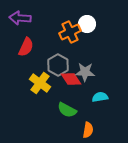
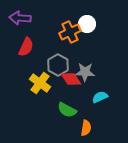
cyan semicircle: rotated 14 degrees counterclockwise
orange semicircle: moved 2 px left, 2 px up
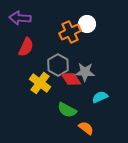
orange semicircle: rotated 63 degrees counterclockwise
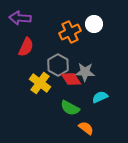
white circle: moved 7 px right
green semicircle: moved 3 px right, 2 px up
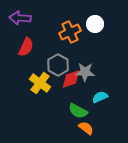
white circle: moved 1 px right
red diamond: rotated 75 degrees counterclockwise
green semicircle: moved 8 px right, 3 px down
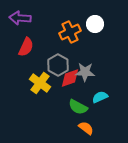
red diamond: moved 1 px left, 1 px up
green semicircle: moved 4 px up
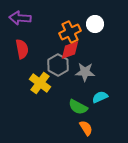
red semicircle: moved 4 px left, 2 px down; rotated 36 degrees counterclockwise
red diamond: moved 28 px up
orange semicircle: rotated 21 degrees clockwise
